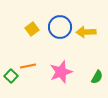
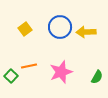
yellow square: moved 7 px left
orange line: moved 1 px right
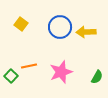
yellow square: moved 4 px left, 5 px up; rotated 16 degrees counterclockwise
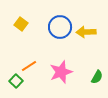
orange line: rotated 21 degrees counterclockwise
green square: moved 5 px right, 5 px down
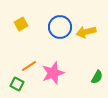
yellow square: rotated 24 degrees clockwise
yellow arrow: rotated 12 degrees counterclockwise
pink star: moved 8 px left, 1 px down
green square: moved 1 px right, 3 px down; rotated 16 degrees counterclockwise
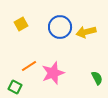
green semicircle: moved 1 px down; rotated 56 degrees counterclockwise
green square: moved 2 px left, 3 px down
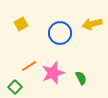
blue circle: moved 6 px down
yellow arrow: moved 6 px right, 8 px up
green semicircle: moved 16 px left
green square: rotated 16 degrees clockwise
